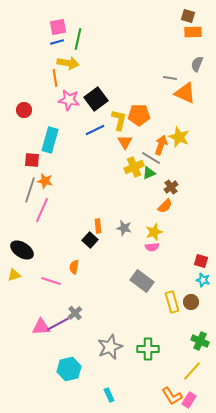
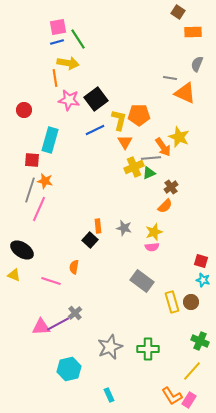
brown square at (188, 16): moved 10 px left, 4 px up; rotated 16 degrees clockwise
green line at (78, 39): rotated 45 degrees counterclockwise
orange arrow at (161, 145): moved 2 px right, 2 px down; rotated 126 degrees clockwise
gray line at (151, 158): rotated 36 degrees counterclockwise
pink line at (42, 210): moved 3 px left, 1 px up
yellow triangle at (14, 275): rotated 40 degrees clockwise
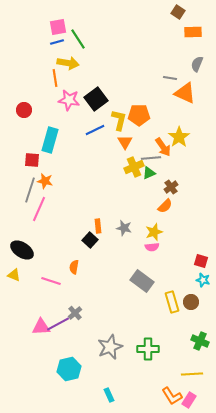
yellow star at (179, 137): rotated 15 degrees clockwise
yellow line at (192, 371): moved 3 px down; rotated 45 degrees clockwise
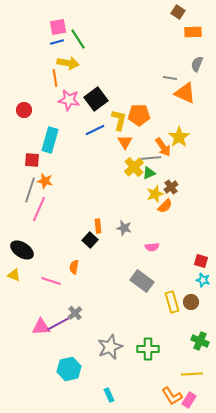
yellow cross at (134, 167): rotated 18 degrees counterclockwise
yellow star at (154, 232): moved 1 px right, 38 px up
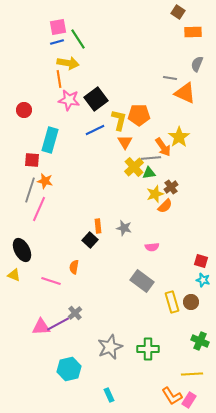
orange line at (55, 78): moved 4 px right, 1 px down
green triangle at (149, 173): rotated 16 degrees clockwise
black ellipse at (22, 250): rotated 30 degrees clockwise
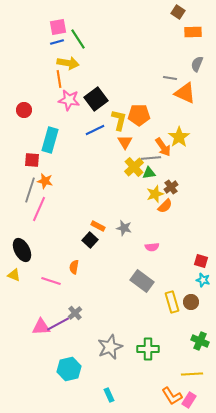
orange rectangle at (98, 226): rotated 56 degrees counterclockwise
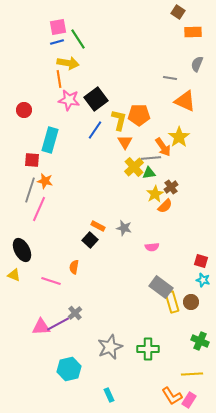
orange triangle at (185, 93): moved 8 px down
blue line at (95, 130): rotated 30 degrees counterclockwise
yellow star at (155, 194): rotated 12 degrees counterclockwise
gray rectangle at (142, 281): moved 19 px right, 6 px down
